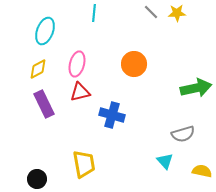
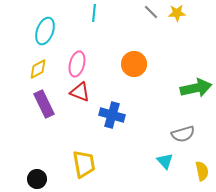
red triangle: rotated 35 degrees clockwise
yellow semicircle: rotated 66 degrees clockwise
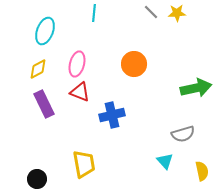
blue cross: rotated 30 degrees counterclockwise
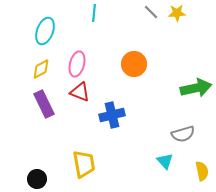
yellow diamond: moved 3 px right
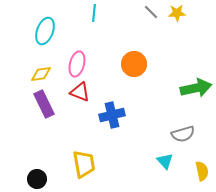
yellow diamond: moved 5 px down; rotated 20 degrees clockwise
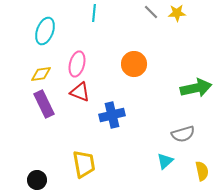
cyan triangle: rotated 30 degrees clockwise
black circle: moved 1 px down
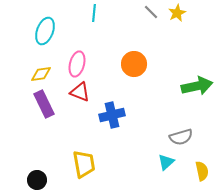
yellow star: rotated 24 degrees counterclockwise
green arrow: moved 1 px right, 2 px up
gray semicircle: moved 2 px left, 3 px down
cyan triangle: moved 1 px right, 1 px down
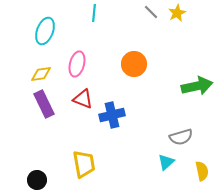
red triangle: moved 3 px right, 7 px down
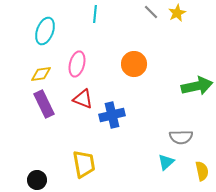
cyan line: moved 1 px right, 1 px down
gray semicircle: rotated 15 degrees clockwise
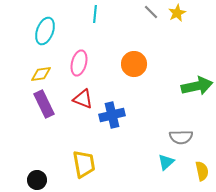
pink ellipse: moved 2 px right, 1 px up
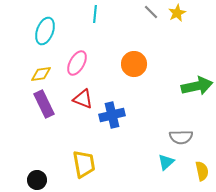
pink ellipse: moved 2 px left; rotated 15 degrees clockwise
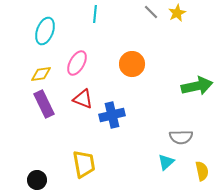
orange circle: moved 2 px left
